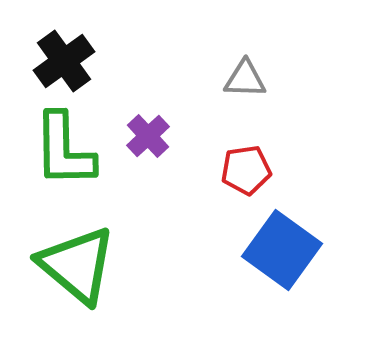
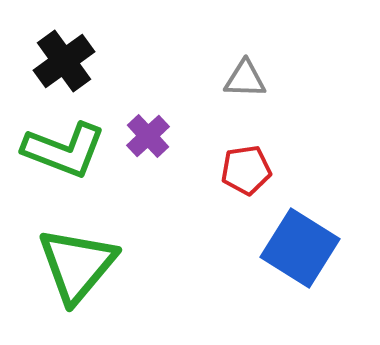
green L-shape: rotated 68 degrees counterclockwise
blue square: moved 18 px right, 2 px up; rotated 4 degrees counterclockwise
green triangle: rotated 30 degrees clockwise
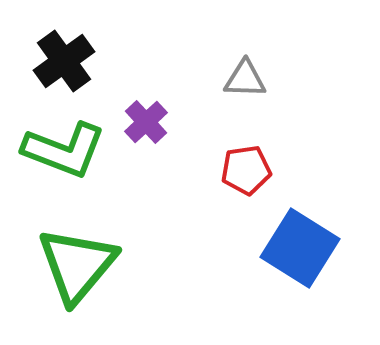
purple cross: moved 2 px left, 14 px up
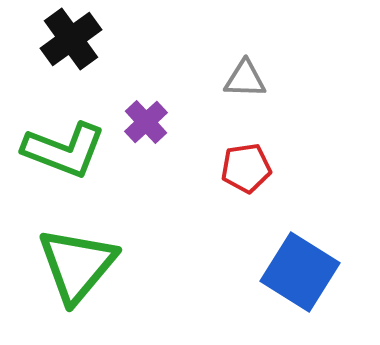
black cross: moved 7 px right, 22 px up
red pentagon: moved 2 px up
blue square: moved 24 px down
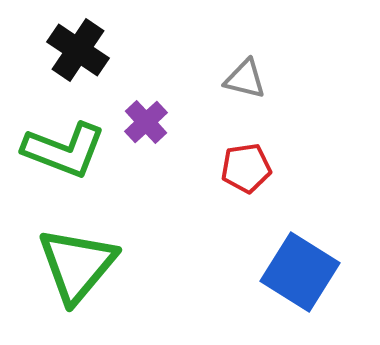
black cross: moved 7 px right, 11 px down; rotated 20 degrees counterclockwise
gray triangle: rotated 12 degrees clockwise
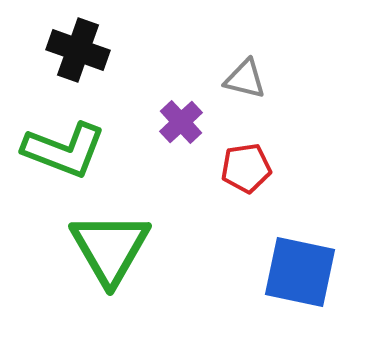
black cross: rotated 14 degrees counterclockwise
purple cross: moved 35 px right
green triangle: moved 33 px right, 17 px up; rotated 10 degrees counterclockwise
blue square: rotated 20 degrees counterclockwise
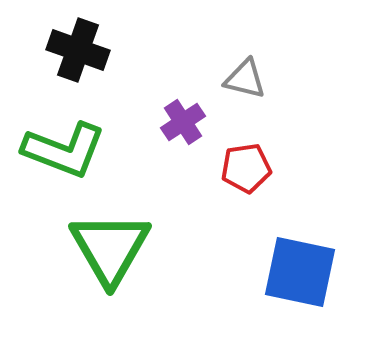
purple cross: moved 2 px right; rotated 9 degrees clockwise
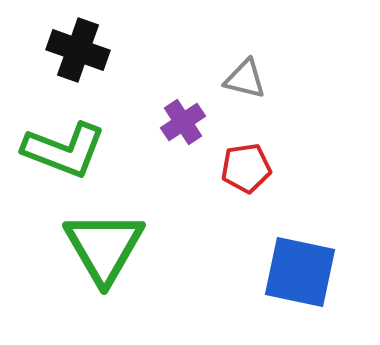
green triangle: moved 6 px left, 1 px up
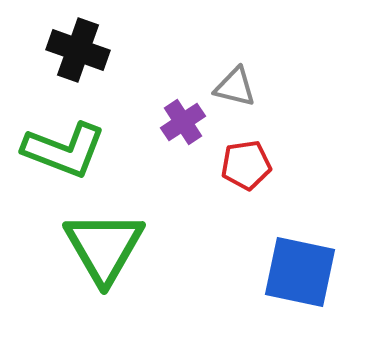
gray triangle: moved 10 px left, 8 px down
red pentagon: moved 3 px up
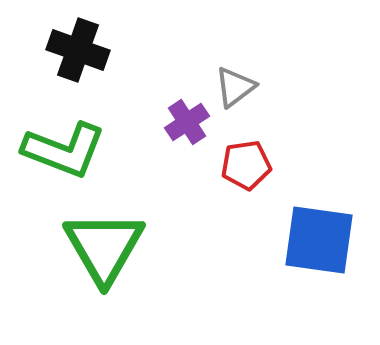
gray triangle: rotated 51 degrees counterclockwise
purple cross: moved 4 px right
blue square: moved 19 px right, 32 px up; rotated 4 degrees counterclockwise
